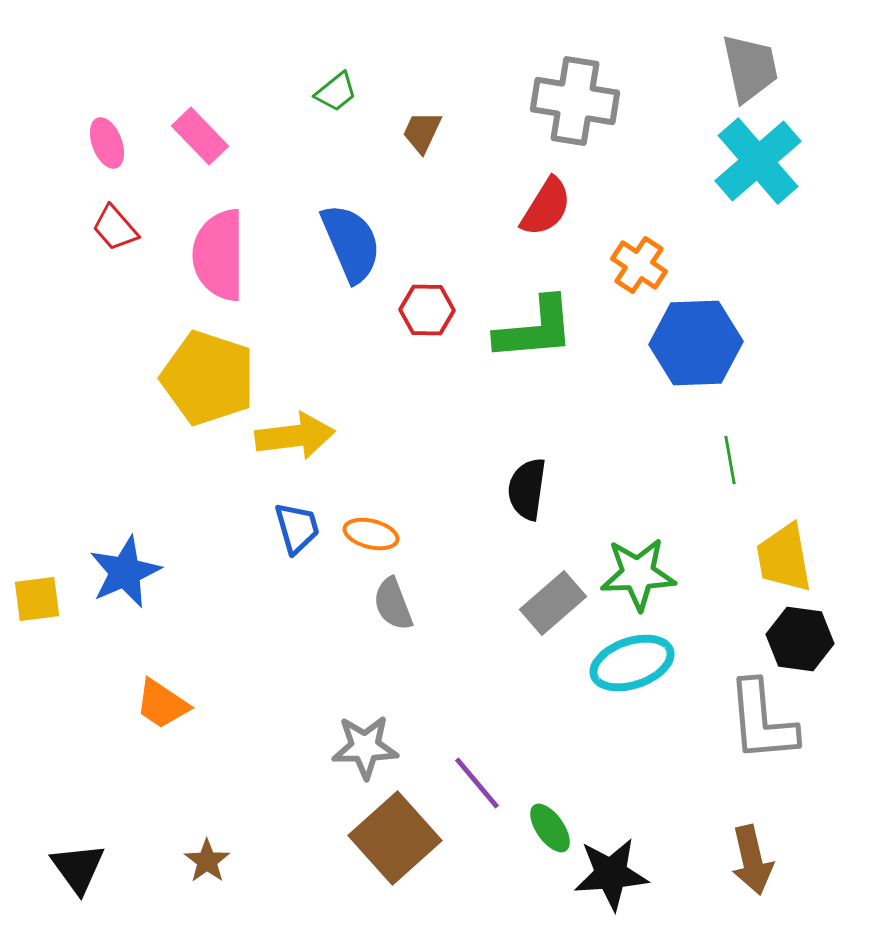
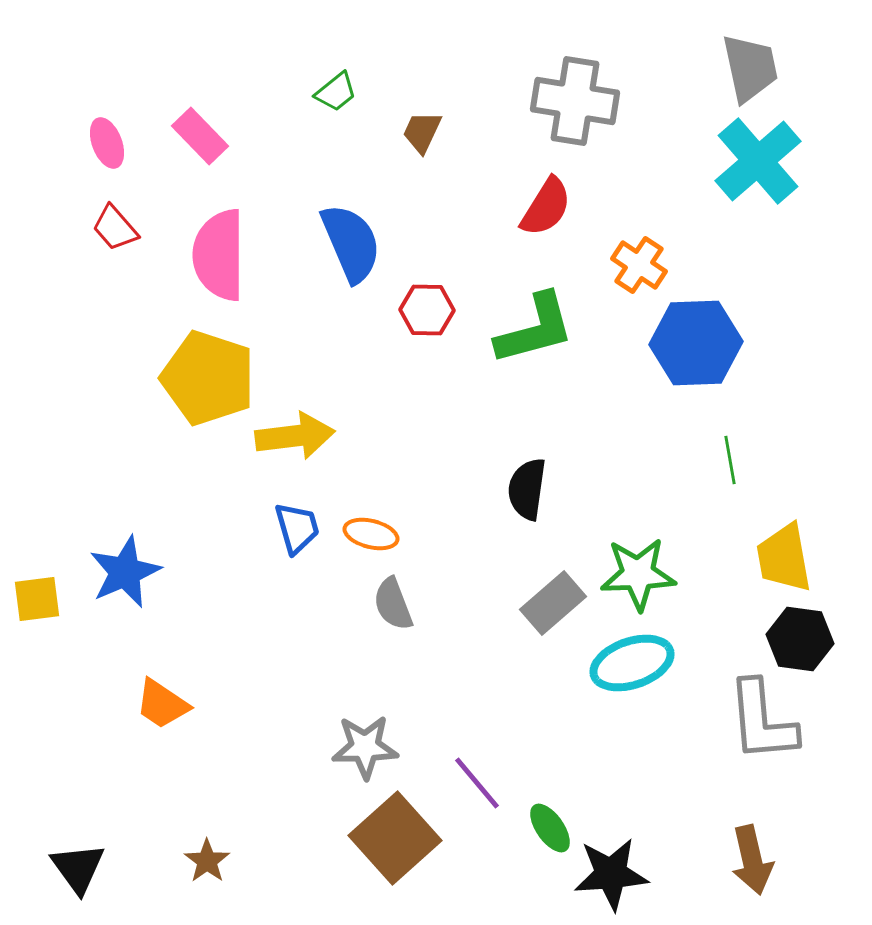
green L-shape: rotated 10 degrees counterclockwise
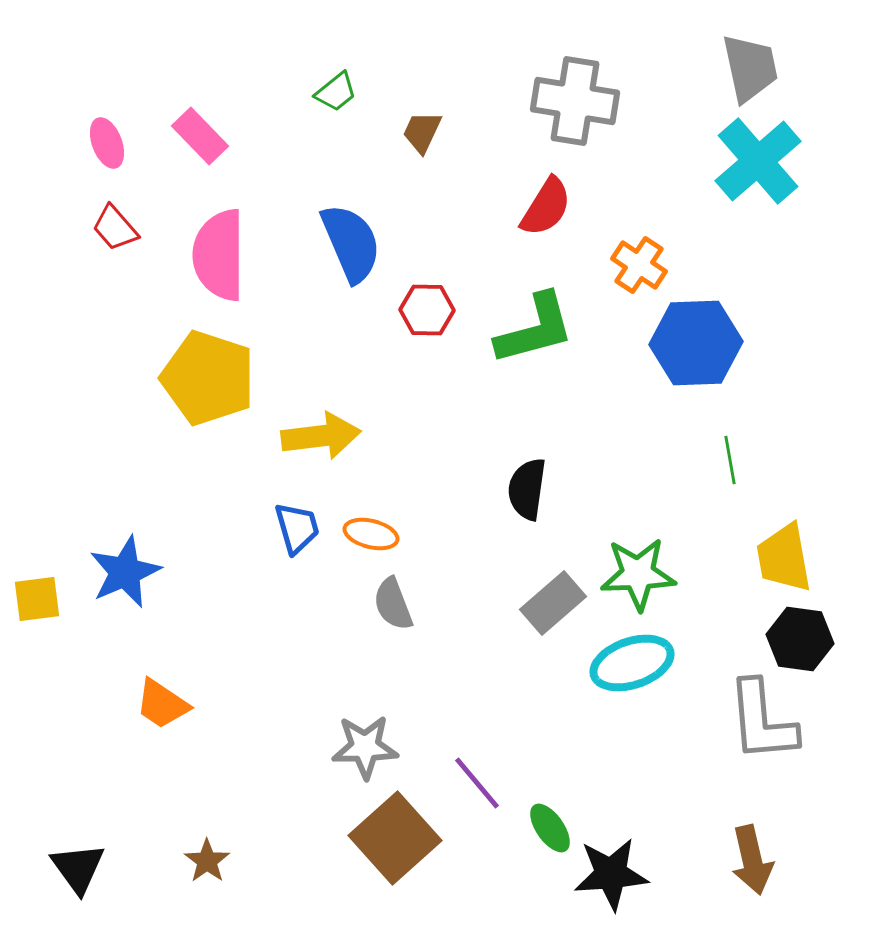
yellow arrow: moved 26 px right
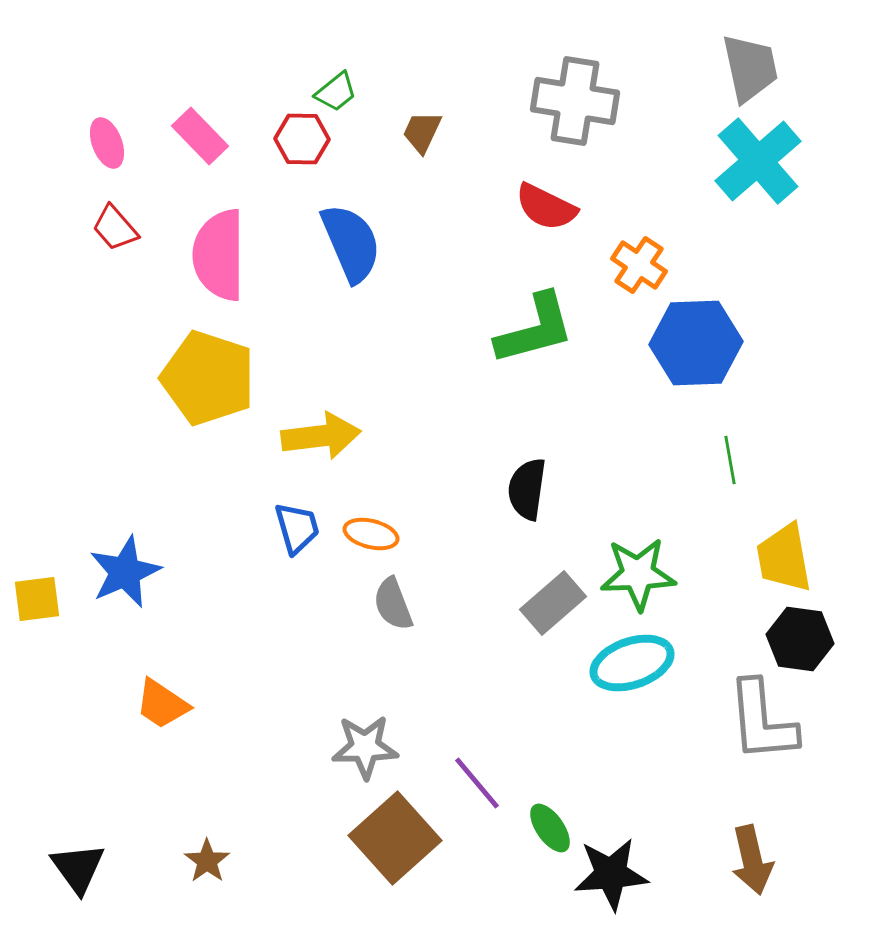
red semicircle: rotated 84 degrees clockwise
red hexagon: moved 125 px left, 171 px up
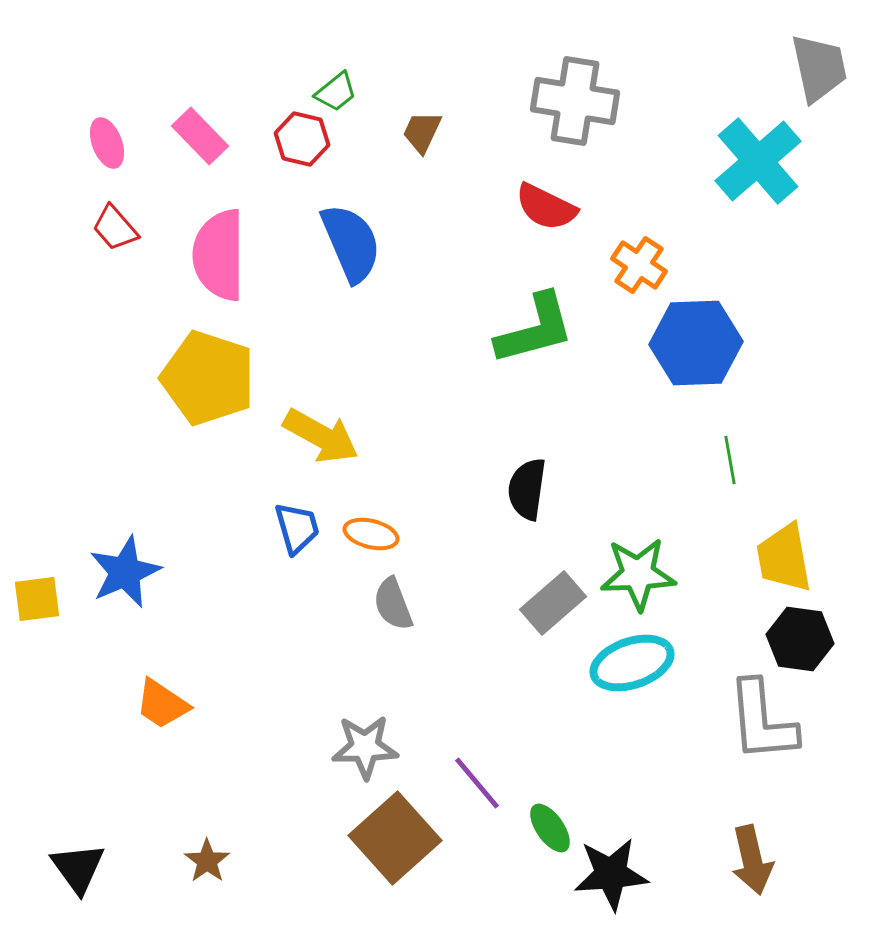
gray trapezoid: moved 69 px right
red hexagon: rotated 12 degrees clockwise
yellow arrow: rotated 36 degrees clockwise
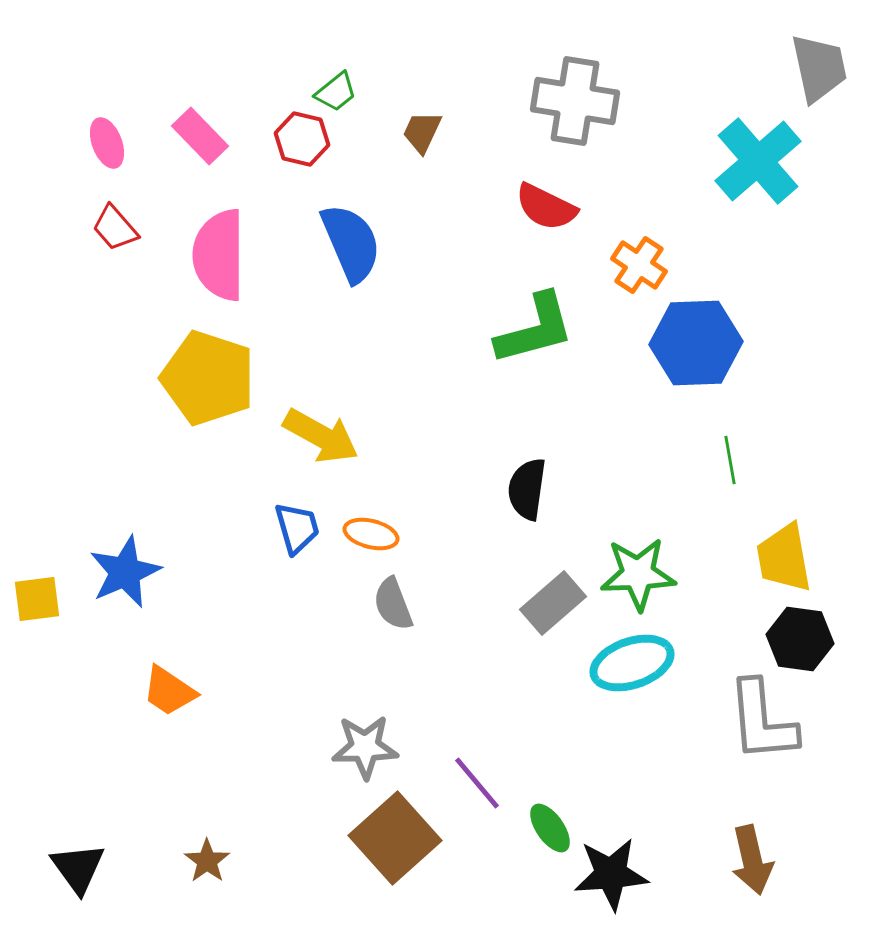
orange trapezoid: moved 7 px right, 13 px up
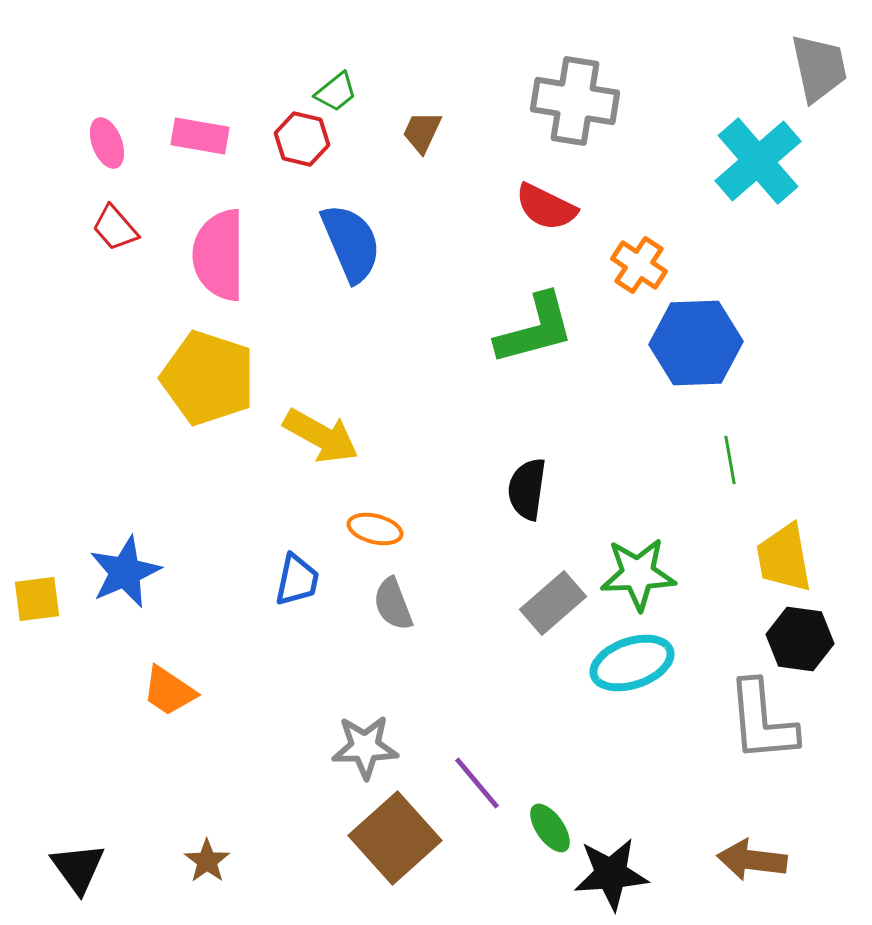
pink rectangle: rotated 36 degrees counterclockwise
blue trapezoid: moved 52 px down; rotated 28 degrees clockwise
orange ellipse: moved 4 px right, 5 px up
brown arrow: rotated 110 degrees clockwise
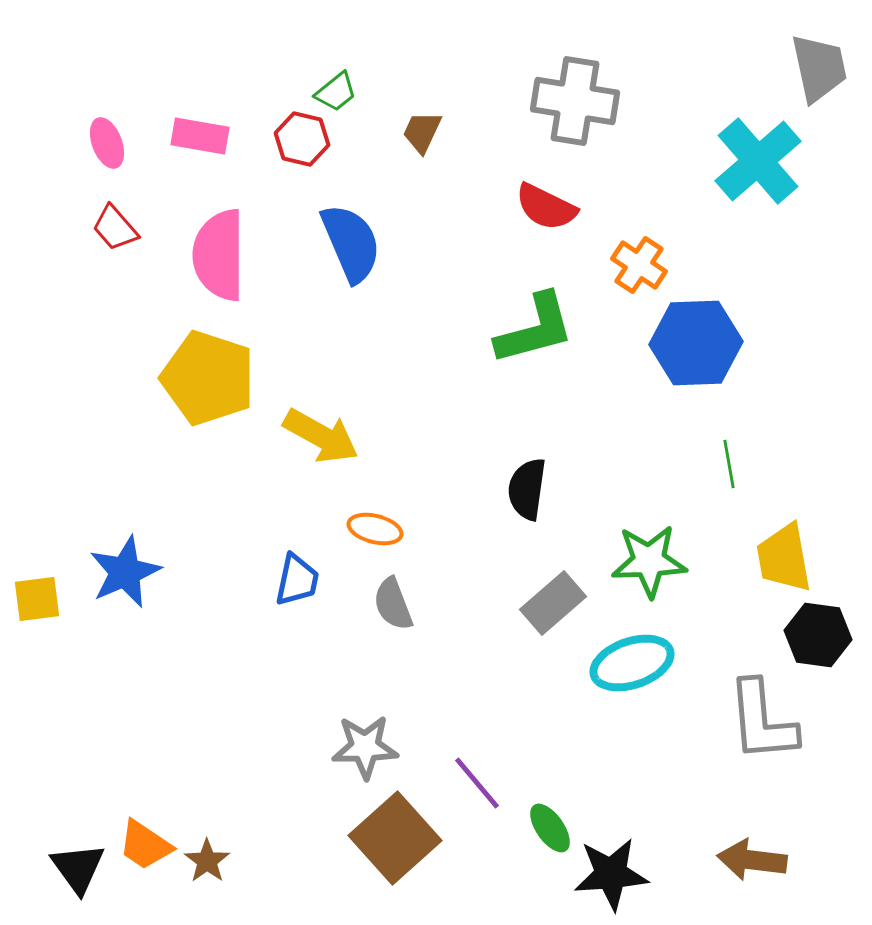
green line: moved 1 px left, 4 px down
green star: moved 11 px right, 13 px up
black hexagon: moved 18 px right, 4 px up
orange trapezoid: moved 24 px left, 154 px down
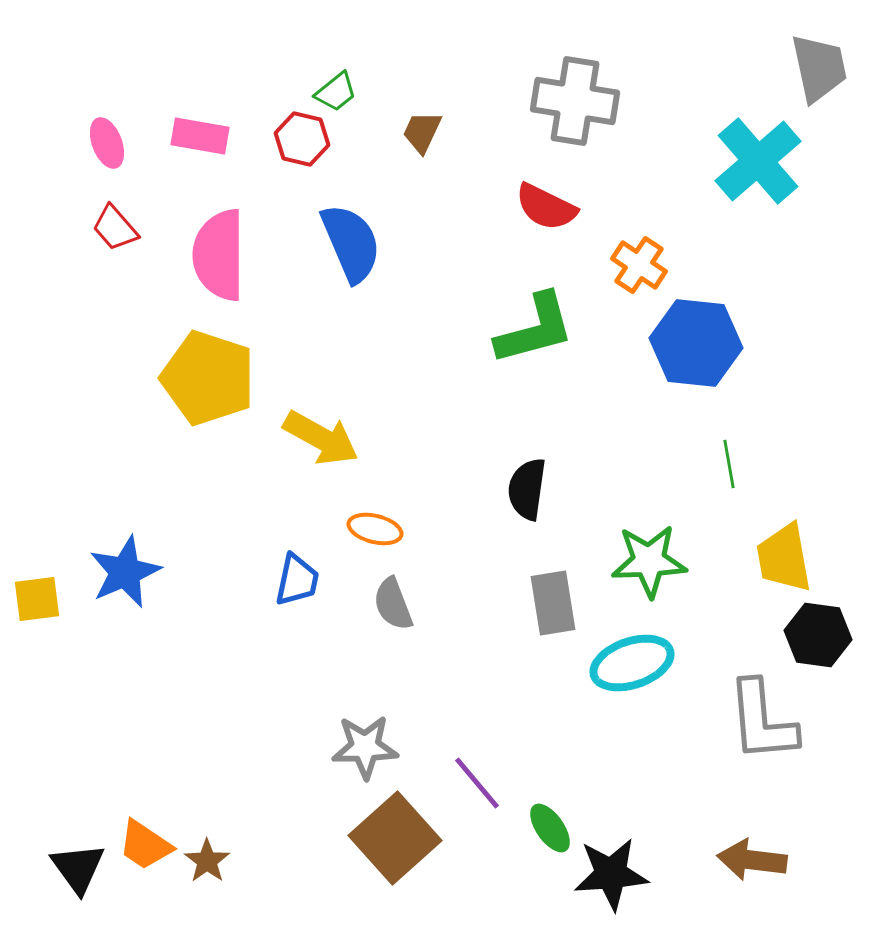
blue hexagon: rotated 8 degrees clockwise
yellow arrow: moved 2 px down
gray rectangle: rotated 58 degrees counterclockwise
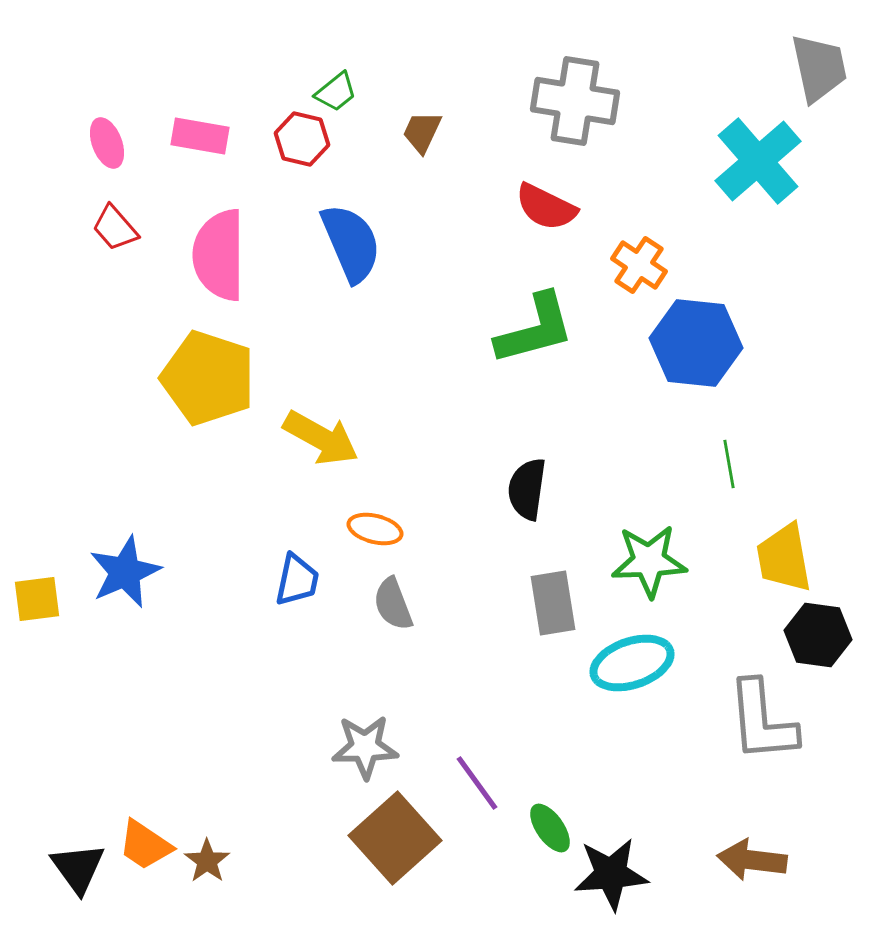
purple line: rotated 4 degrees clockwise
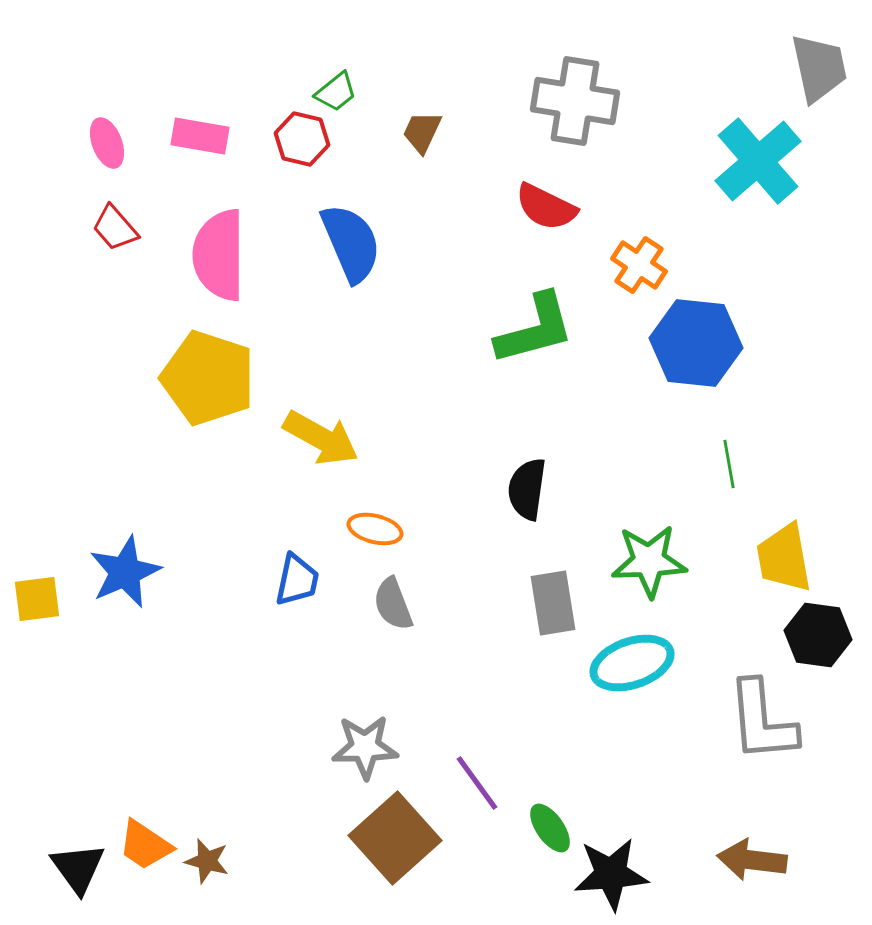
brown star: rotated 21 degrees counterclockwise
